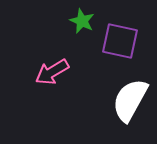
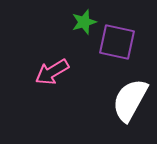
green star: moved 2 px right, 1 px down; rotated 30 degrees clockwise
purple square: moved 3 px left, 1 px down
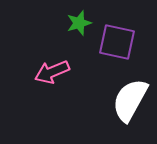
green star: moved 5 px left, 1 px down
pink arrow: rotated 8 degrees clockwise
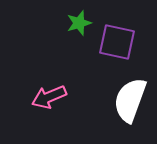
pink arrow: moved 3 px left, 25 px down
white semicircle: rotated 9 degrees counterclockwise
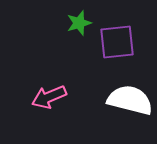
purple square: rotated 18 degrees counterclockwise
white semicircle: rotated 84 degrees clockwise
